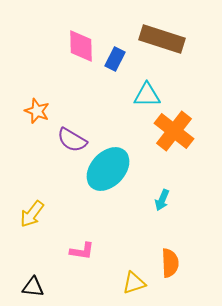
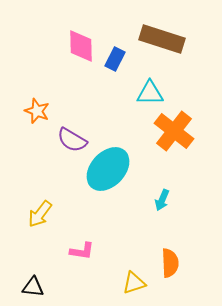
cyan triangle: moved 3 px right, 2 px up
yellow arrow: moved 8 px right
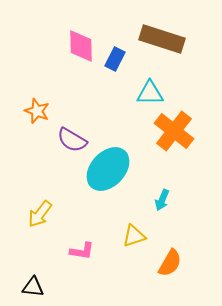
orange semicircle: rotated 32 degrees clockwise
yellow triangle: moved 47 px up
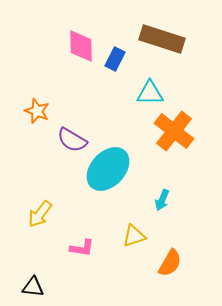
pink L-shape: moved 3 px up
